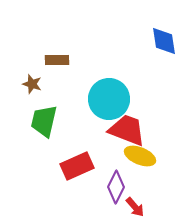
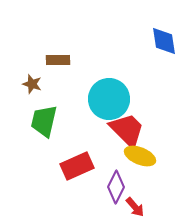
brown rectangle: moved 1 px right
red trapezoid: rotated 24 degrees clockwise
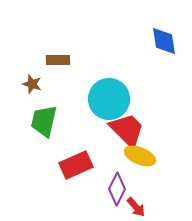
red rectangle: moved 1 px left, 1 px up
purple diamond: moved 1 px right, 2 px down
red arrow: moved 1 px right
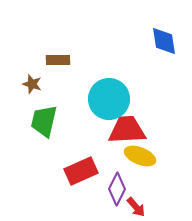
red trapezoid: rotated 48 degrees counterclockwise
red rectangle: moved 5 px right, 6 px down
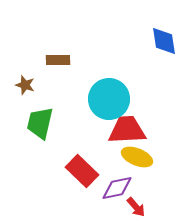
brown star: moved 7 px left, 1 px down
green trapezoid: moved 4 px left, 2 px down
yellow ellipse: moved 3 px left, 1 px down
red rectangle: moved 1 px right; rotated 68 degrees clockwise
purple diamond: moved 1 px up; rotated 52 degrees clockwise
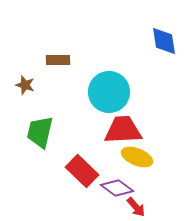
cyan circle: moved 7 px up
green trapezoid: moved 9 px down
red trapezoid: moved 4 px left
purple diamond: rotated 48 degrees clockwise
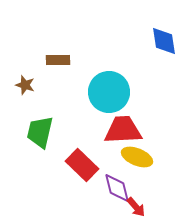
red rectangle: moved 6 px up
purple diamond: rotated 40 degrees clockwise
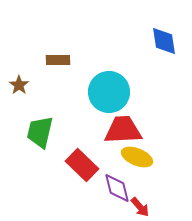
brown star: moved 6 px left; rotated 18 degrees clockwise
red arrow: moved 4 px right
